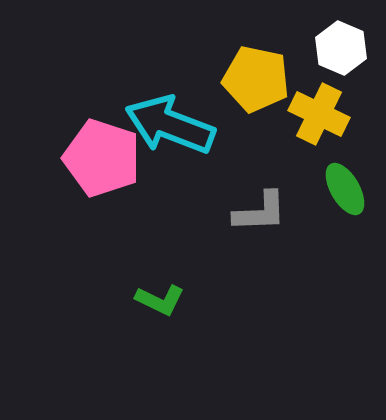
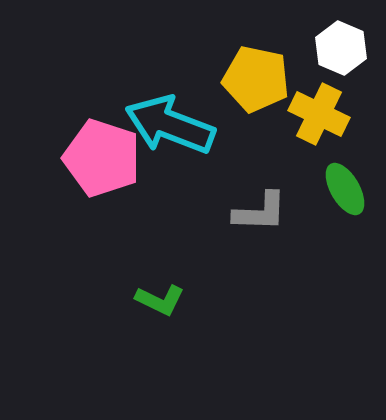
gray L-shape: rotated 4 degrees clockwise
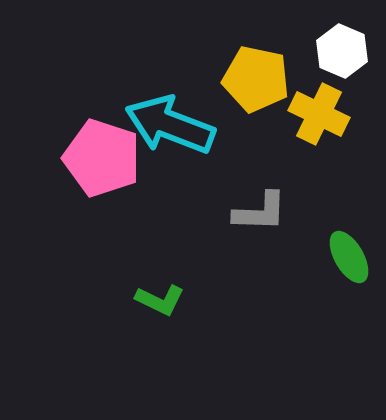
white hexagon: moved 1 px right, 3 px down
green ellipse: moved 4 px right, 68 px down
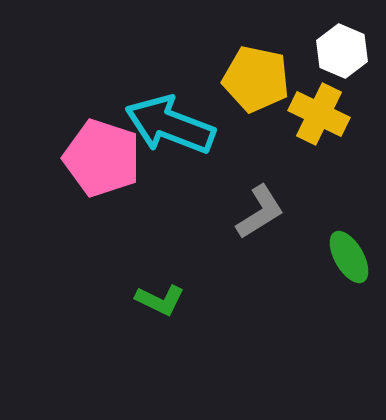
gray L-shape: rotated 34 degrees counterclockwise
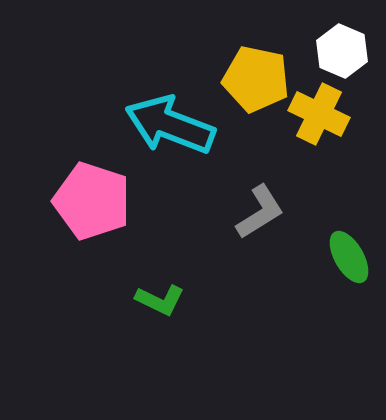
pink pentagon: moved 10 px left, 43 px down
